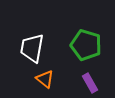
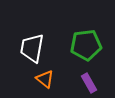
green pentagon: rotated 24 degrees counterclockwise
purple rectangle: moved 1 px left
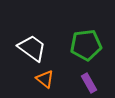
white trapezoid: rotated 116 degrees clockwise
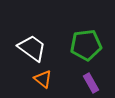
orange triangle: moved 2 px left
purple rectangle: moved 2 px right
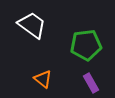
white trapezoid: moved 23 px up
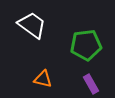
orange triangle: rotated 24 degrees counterclockwise
purple rectangle: moved 1 px down
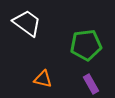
white trapezoid: moved 5 px left, 2 px up
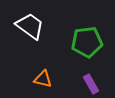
white trapezoid: moved 3 px right, 3 px down
green pentagon: moved 1 px right, 3 px up
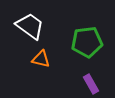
orange triangle: moved 2 px left, 20 px up
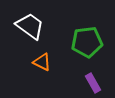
orange triangle: moved 1 px right, 3 px down; rotated 12 degrees clockwise
purple rectangle: moved 2 px right, 1 px up
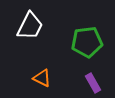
white trapezoid: rotated 80 degrees clockwise
orange triangle: moved 16 px down
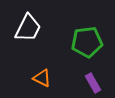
white trapezoid: moved 2 px left, 2 px down
